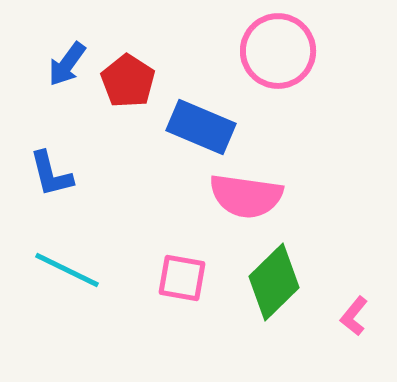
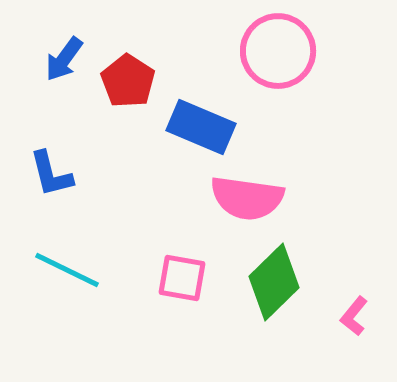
blue arrow: moved 3 px left, 5 px up
pink semicircle: moved 1 px right, 2 px down
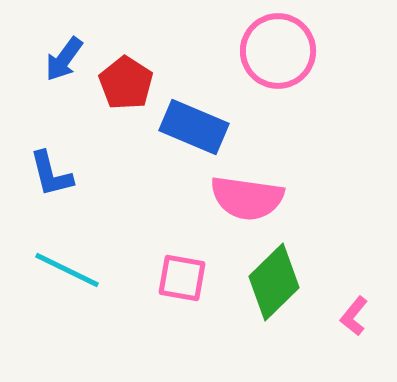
red pentagon: moved 2 px left, 2 px down
blue rectangle: moved 7 px left
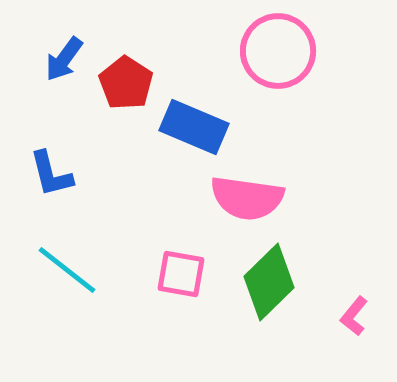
cyan line: rotated 12 degrees clockwise
pink square: moved 1 px left, 4 px up
green diamond: moved 5 px left
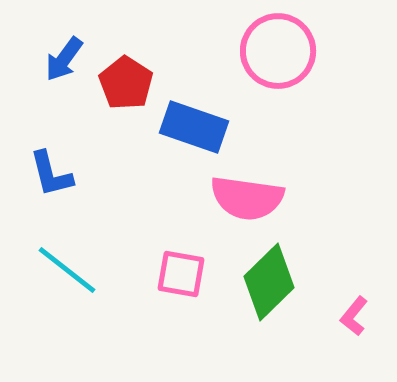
blue rectangle: rotated 4 degrees counterclockwise
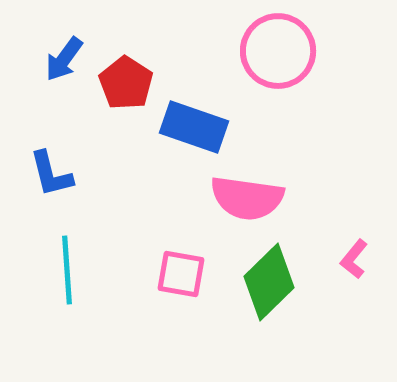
cyan line: rotated 48 degrees clockwise
pink L-shape: moved 57 px up
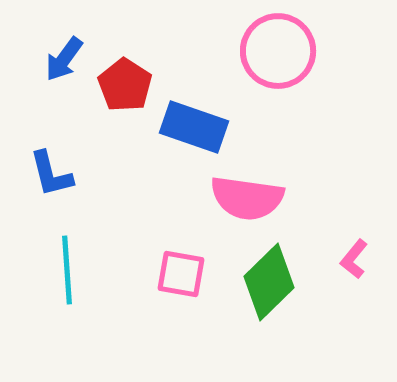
red pentagon: moved 1 px left, 2 px down
